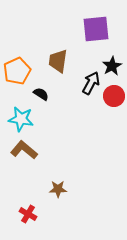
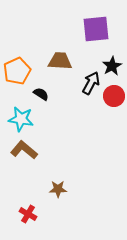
brown trapezoid: moved 2 px right; rotated 85 degrees clockwise
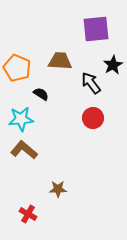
black star: moved 1 px right, 1 px up
orange pentagon: moved 3 px up; rotated 24 degrees counterclockwise
black arrow: rotated 65 degrees counterclockwise
red circle: moved 21 px left, 22 px down
cyan star: rotated 15 degrees counterclockwise
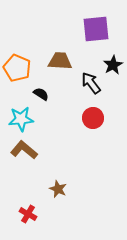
brown star: rotated 24 degrees clockwise
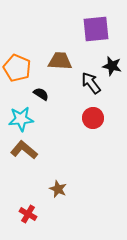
black star: moved 1 px left, 1 px down; rotated 30 degrees counterclockwise
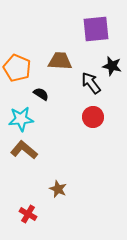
red circle: moved 1 px up
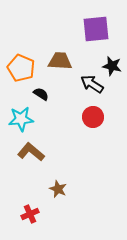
orange pentagon: moved 4 px right
black arrow: moved 1 px right, 1 px down; rotated 20 degrees counterclockwise
brown L-shape: moved 7 px right, 2 px down
red cross: moved 2 px right; rotated 36 degrees clockwise
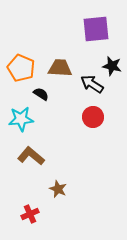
brown trapezoid: moved 7 px down
brown L-shape: moved 4 px down
